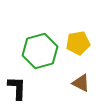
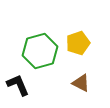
yellow pentagon: rotated 10 degrees counterclockwise
black L-shape: moved 1 px right, 3 px up; rotated 25 degrees counterclockwise
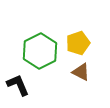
green hexagon: rotated 12 degrees counterclockwise
brown triangle: moved 11 px up
